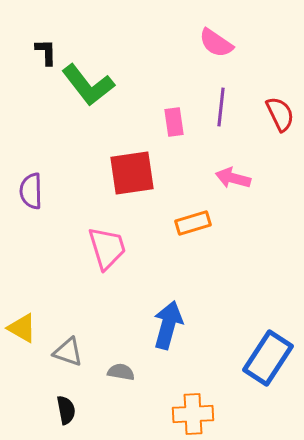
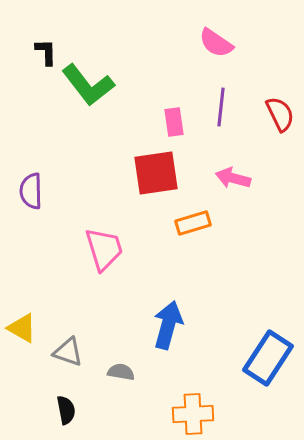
red square: moved 24 px right
pink trapezoid: moved 3 px left, 1 px down
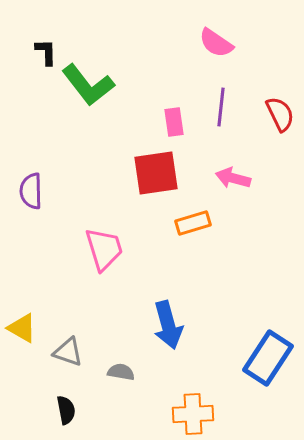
blue arrow: rotated 150 degrees clockwise
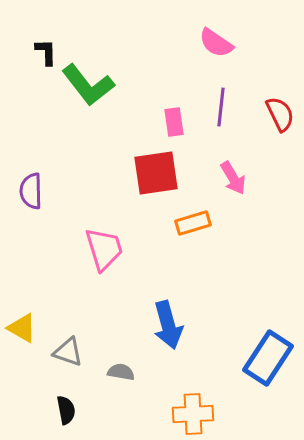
pink arrow: rotated 136 degrees counterclockwise
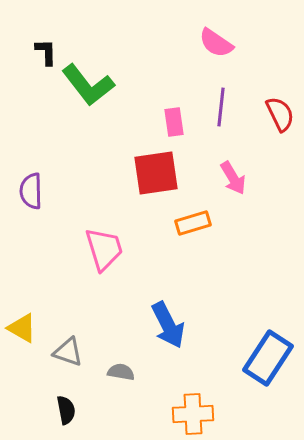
blue arrow: rotated 12 degrees counterclockwise
